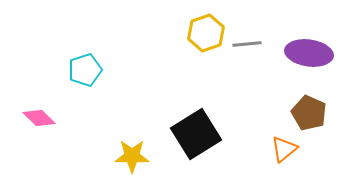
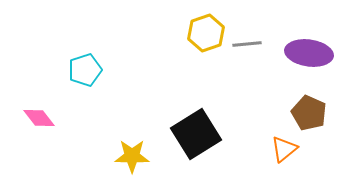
pink diamond: rotated 8 degrees clockwise
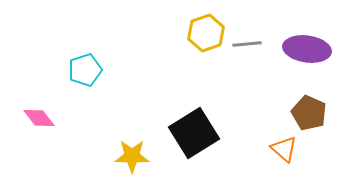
purple ellipse: moved 2 px left, 4 px up
black square: moved 2 px left, 1 px up
orange triangle: rotated 40 degrees counterclockwise
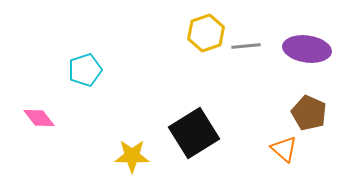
gray line: moved 1 px left, 2 px down
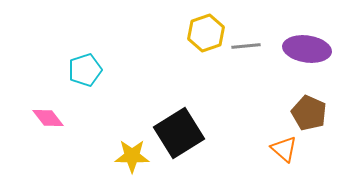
pink diamond: moved 9 px right
black square: moved 15 px left
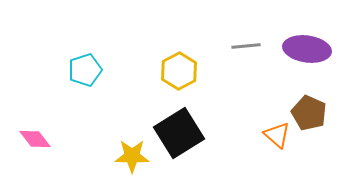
yellow hexagon: moved 27 px left, 38 px down; rotated 9 degrees counterclockwise
pink diamond: moved 13 px left, 21 px down
orange triangle: moved 7 px left, 14 px up
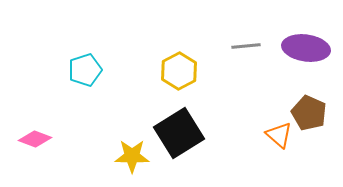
purple ellipse: moved 1 px left, 1 px up
orange triangle: moved 2 px right
pink diamond: rotated 32 degrees counterclockwise
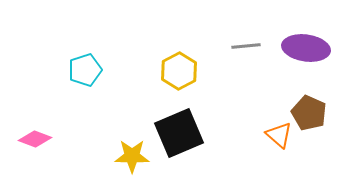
black square: rotated 9 degrees clockwise
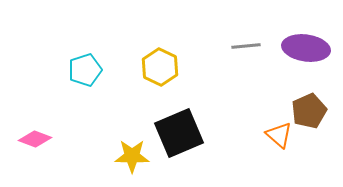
yellow hexagon: moved 19 px left, 4 px up; rotated 6 degrees counterclockwise
brown pentagon: moved 2 px up; rotated 24 degrees clockwise
